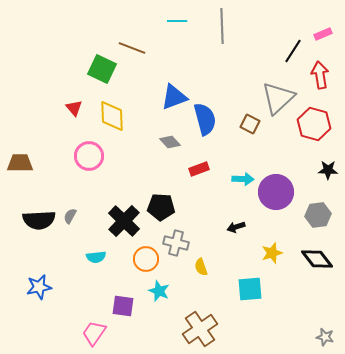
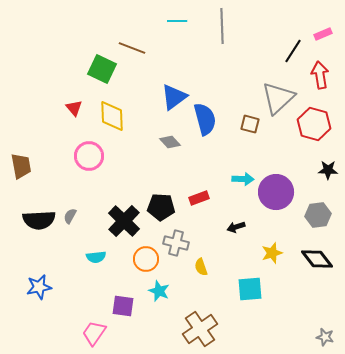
blue triangle: rotated 16 degrees counterclockwise
brown square: rotated 12 degrees counterclockwise
brown trapezoid: moved 1 px right, 3 px down; rotated 80 degrees clockwise
red rectangle: moved 29 px down
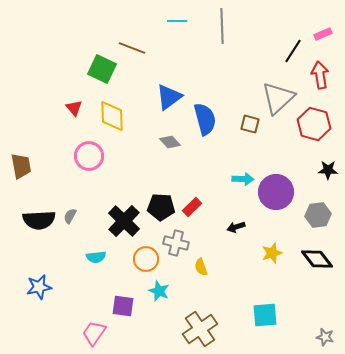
blue triangle: moved 5 px left
red rectangle: moved 7 px left, 9 px down; rotated 24 degrees counterclockwise
cyan square: moved 15 px right, 26 px down
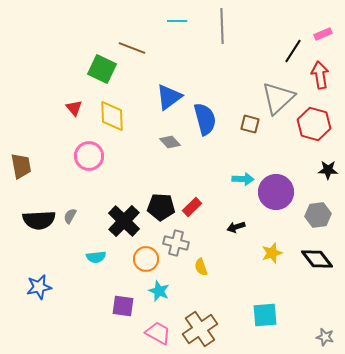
pink trapezoid: moved 64 px right; rotated 84 degrees clockwise
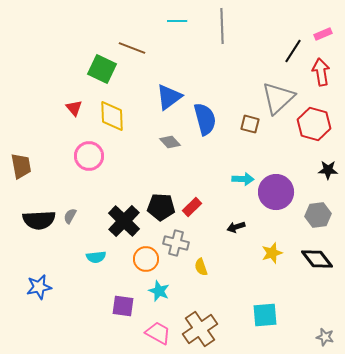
red arrow: moved 1 px right, 3 px up
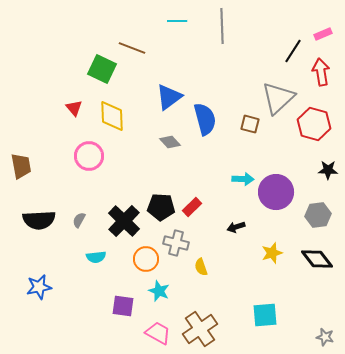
gray semicircle: moved 9 px right, 4 px down
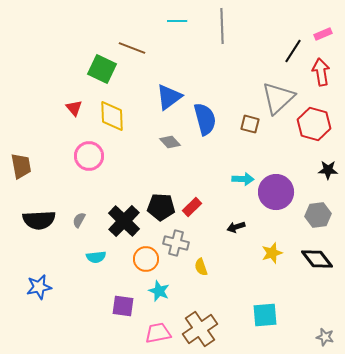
pink trapezoid: rotated 40 degrees counterclockwise
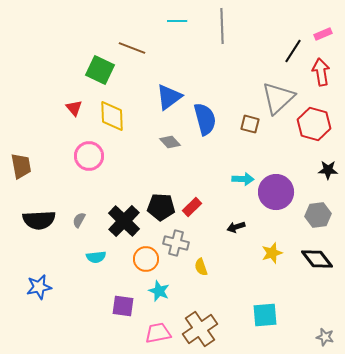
green square: moved 2 px left, 1 px down
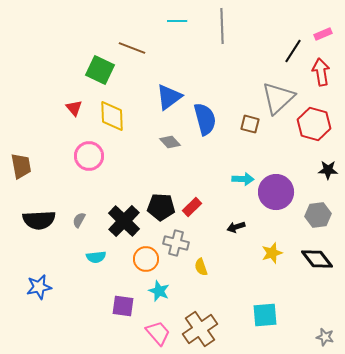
pink trapezoid: rotated 60 degrees clockwise
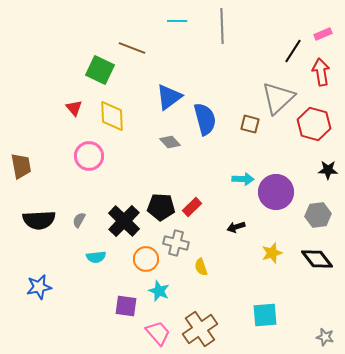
purple square: moved 3 px right
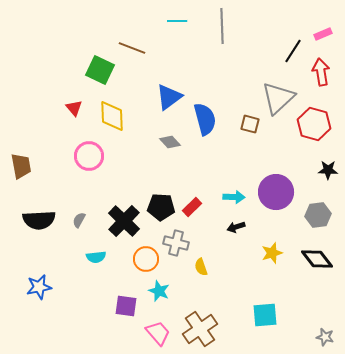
cyan arrow: moved 9 px left, 18 px down
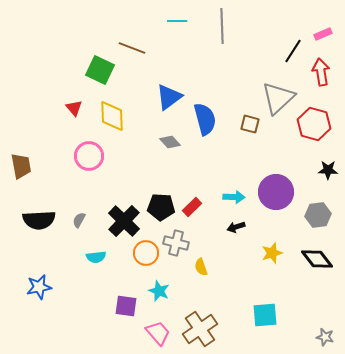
orange circle: moved 6 px up
